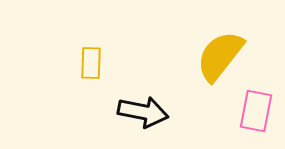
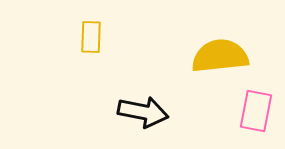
yellow semicircle: rotated 46 degrees clockwise
yellow rectangle: moved 26 px up
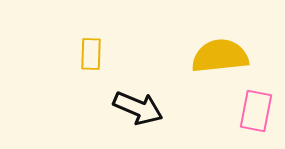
yellow rectangle: moved 17 px down
black arrow: moved 5 px left, 4 px up; rotated 12 degrees clockwise
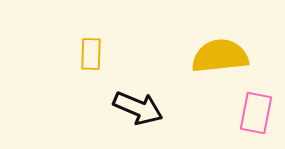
pink rectangle: moved 2 px down
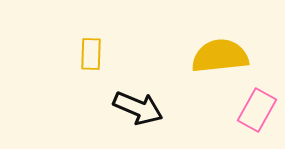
pink rectangle: moved 1 px right, 3 px up; rotated 18 degrees clockwise
